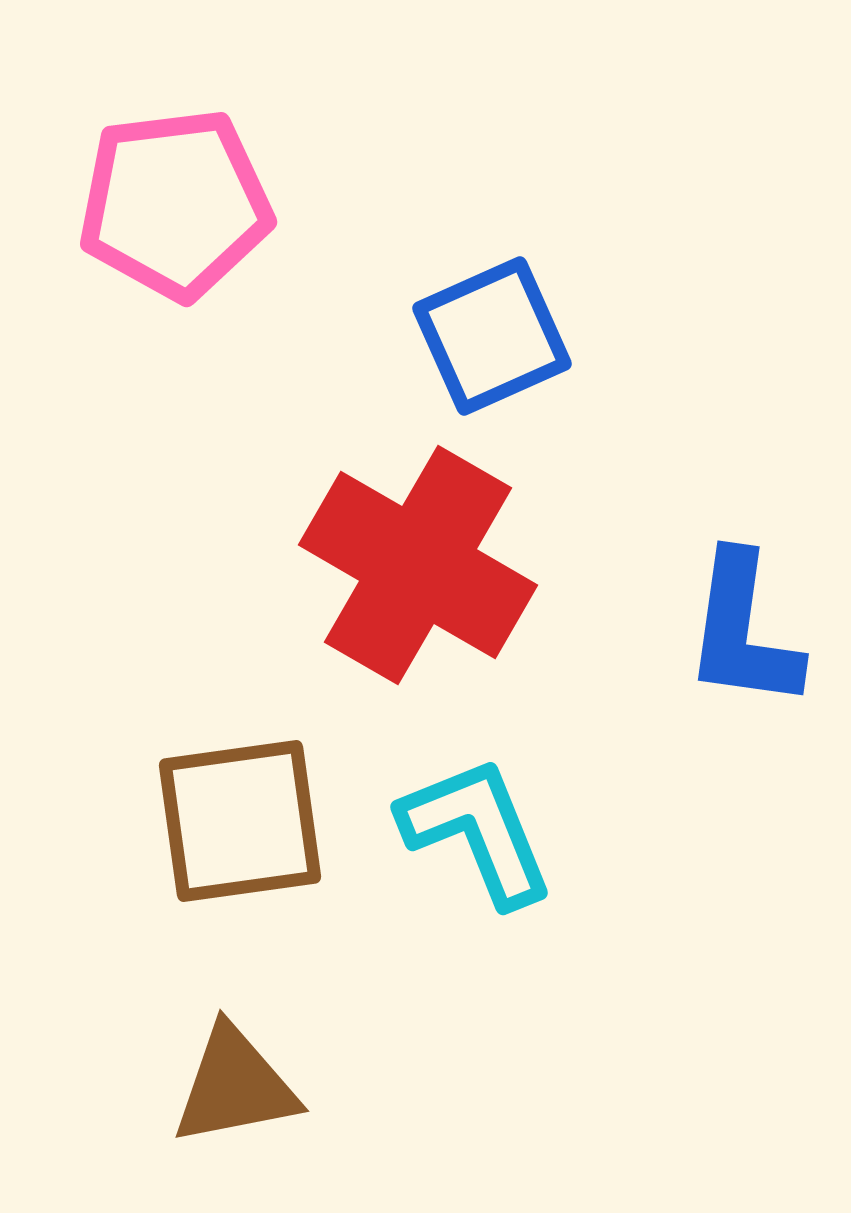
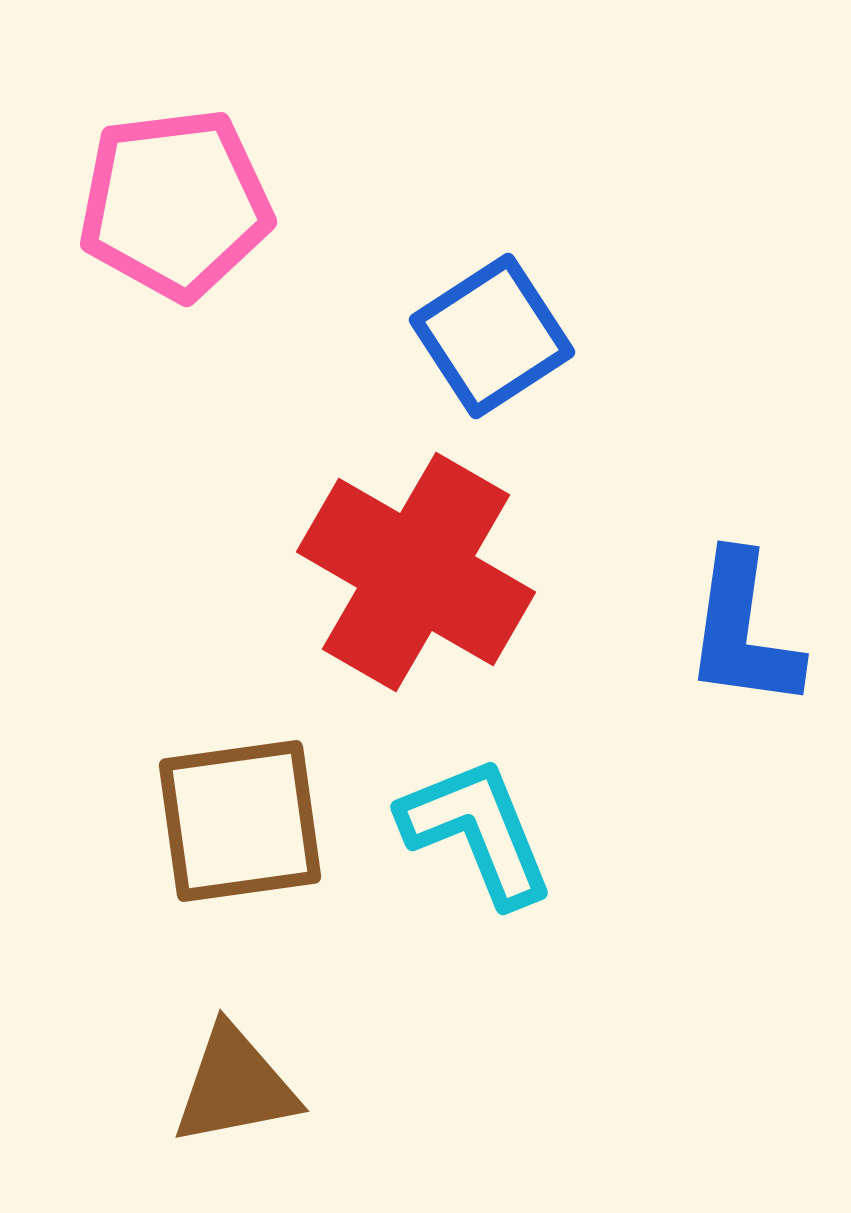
blue square: rotated 9 degrees counterclockwise
red cross: moved 2 px left, 7 px down
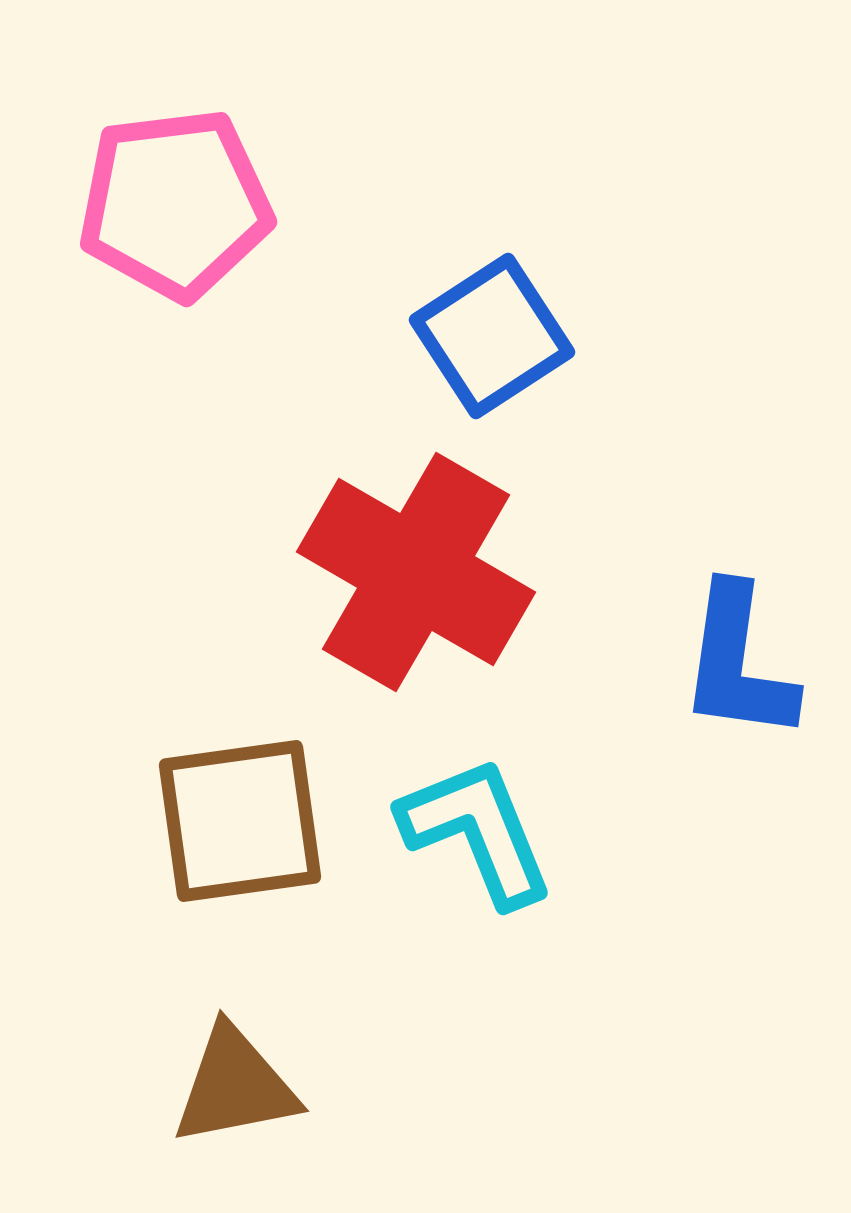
blue L-shape: moved 5 px left, 32 px down
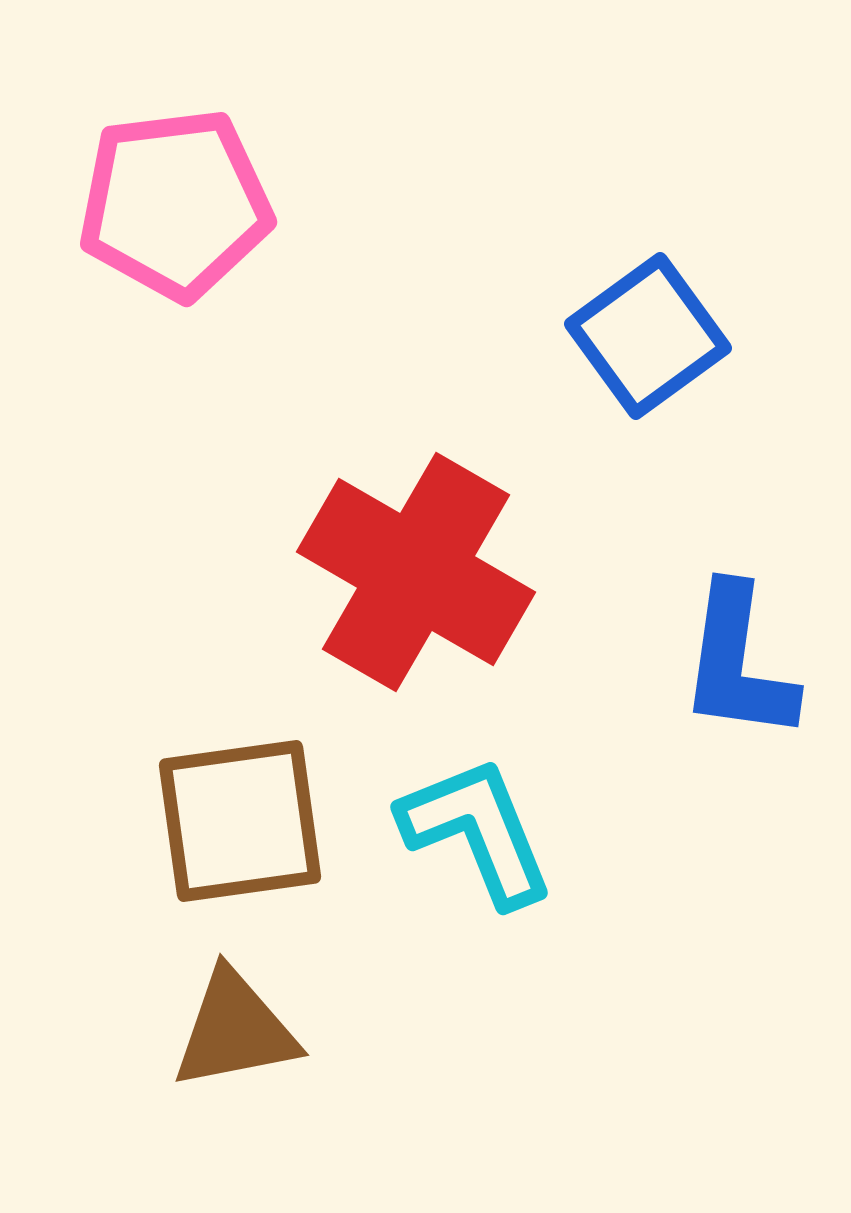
blue square: moved 156 px right; rotated 3 degrees counterclockwise
brown triangle: moved 56 px up
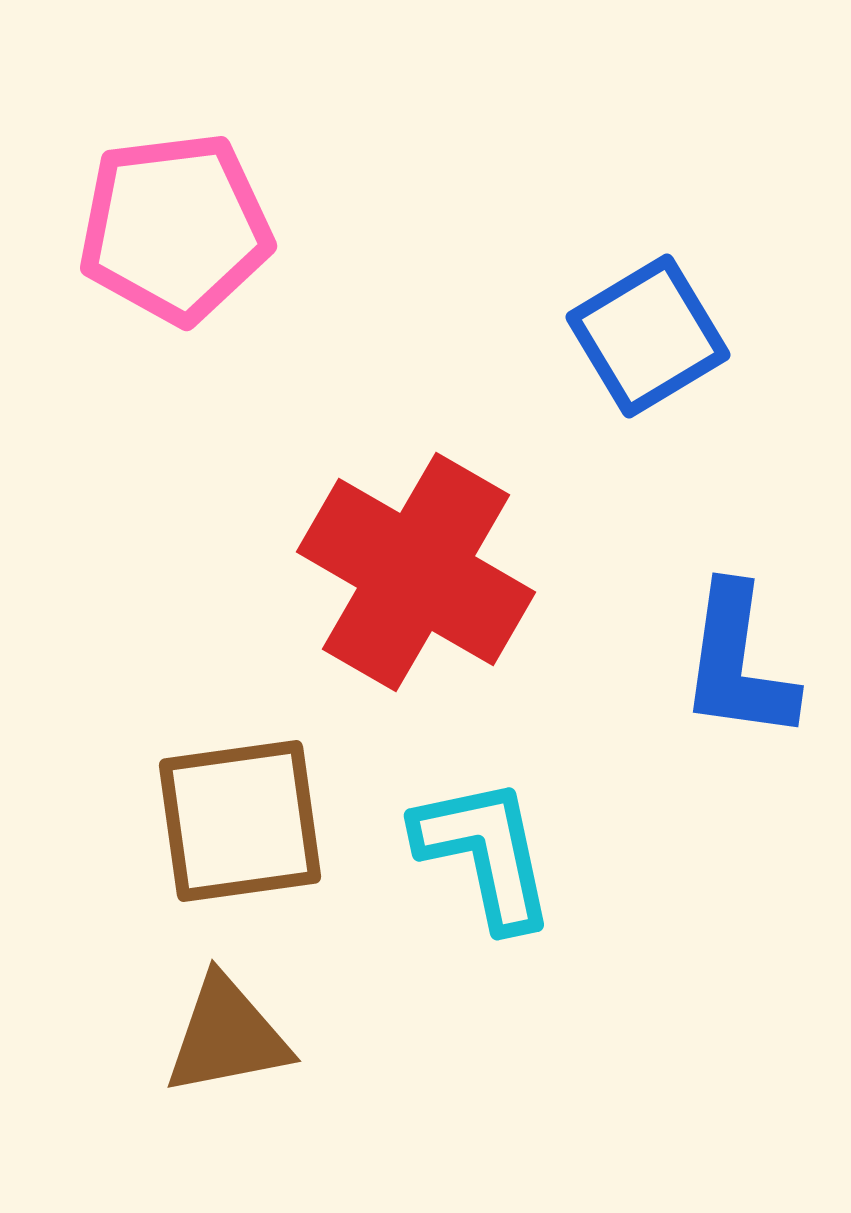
pink pentagon: moved 24 px down
blue square: rotated 5 degrees clockwise
cyan L-shape: moved 8 px right, 22 px down; rotated 10 degrees clockwise
brown triangle: moved 8 px left, 6 px down
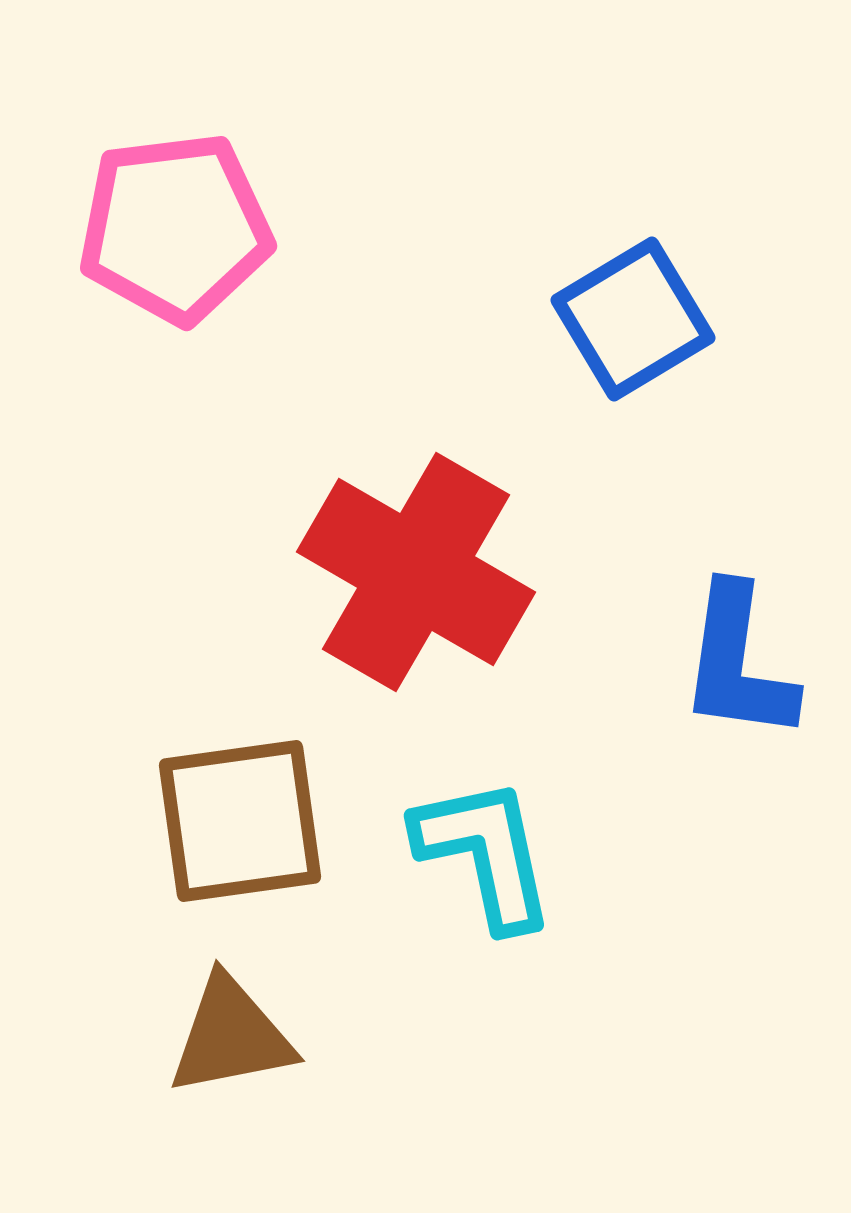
blue square: moved 15 px left, 17 px up
brown triangle: moved 4 px right
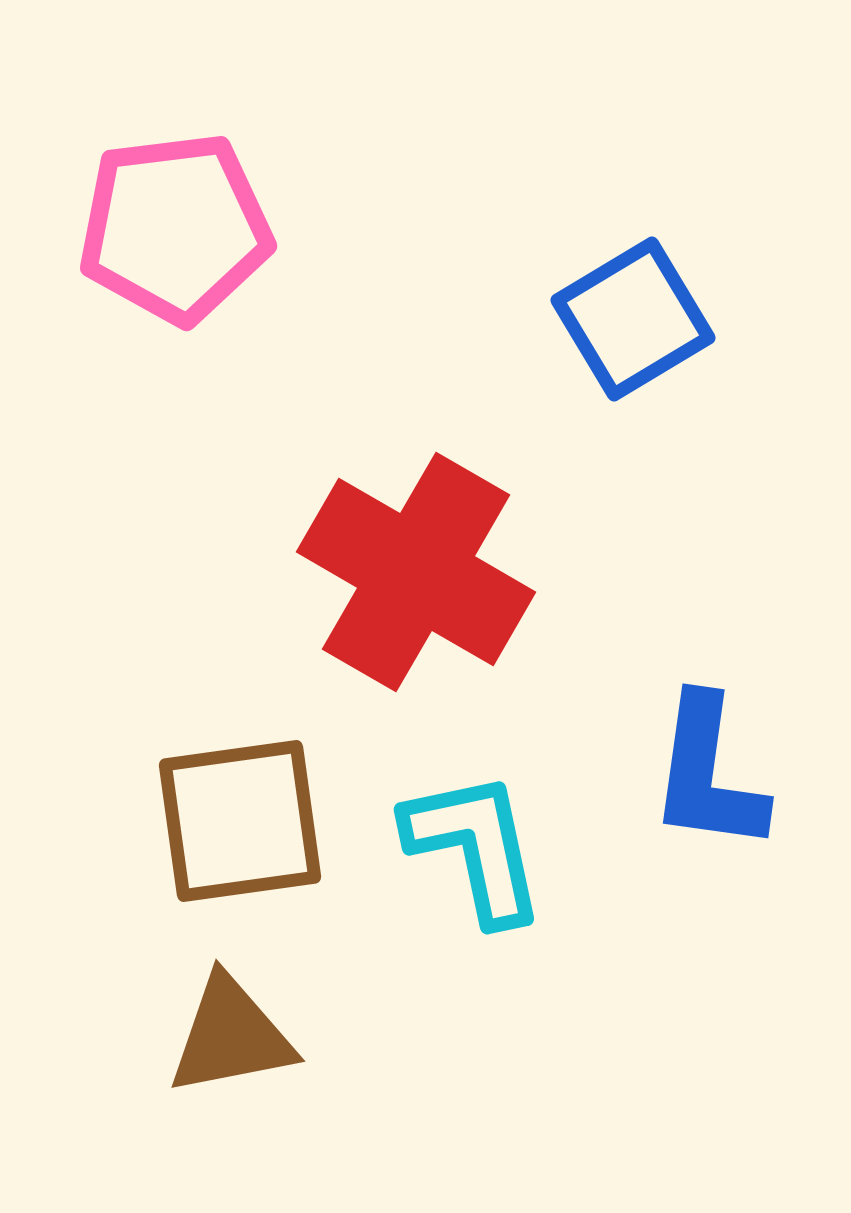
blue L-shape: moved 30 px left, 111 px down
cyan L-shape: moved 10 px left, 6 px up
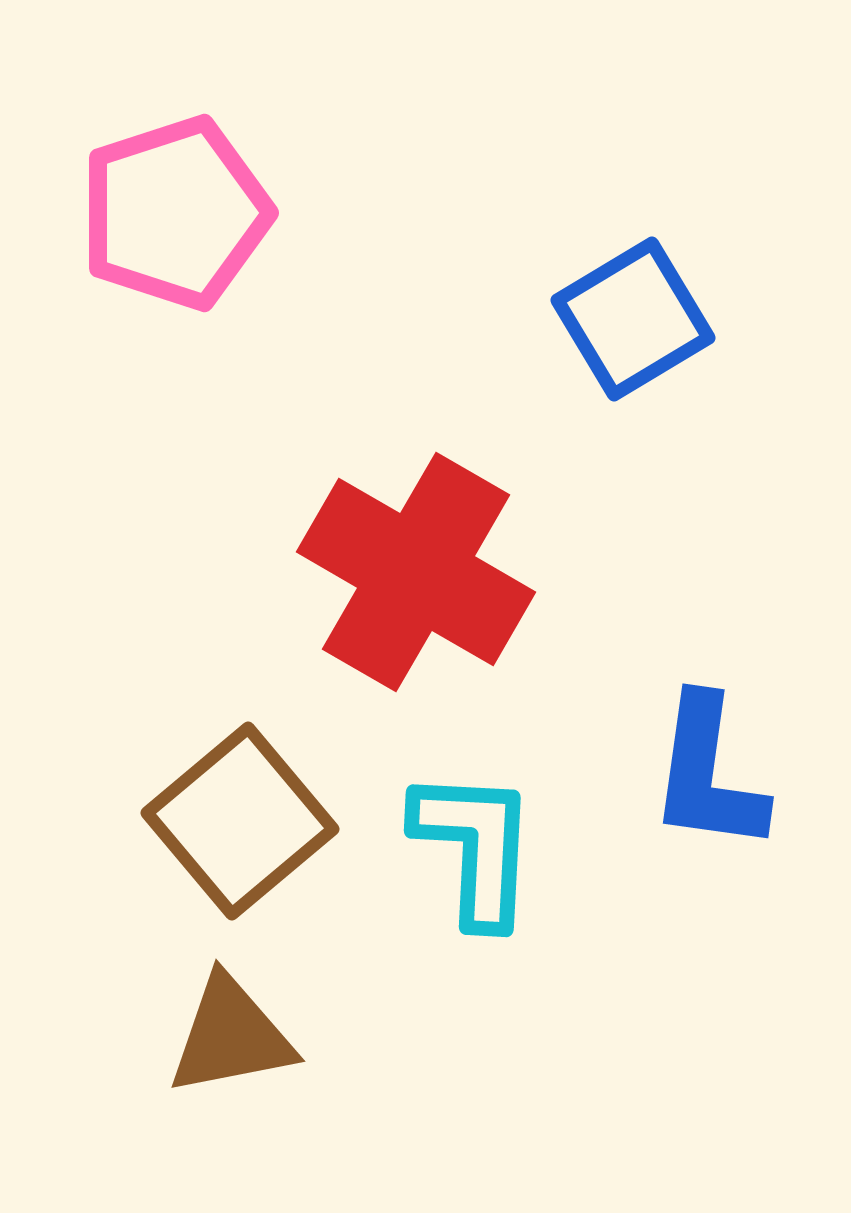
pink pentagon: moved 15 px up; rotated 11 degrees counterclockwise
brown square: rotated 32 degrees counterclockwise
cyan L-shape: rotated 15 degrees clockwise
